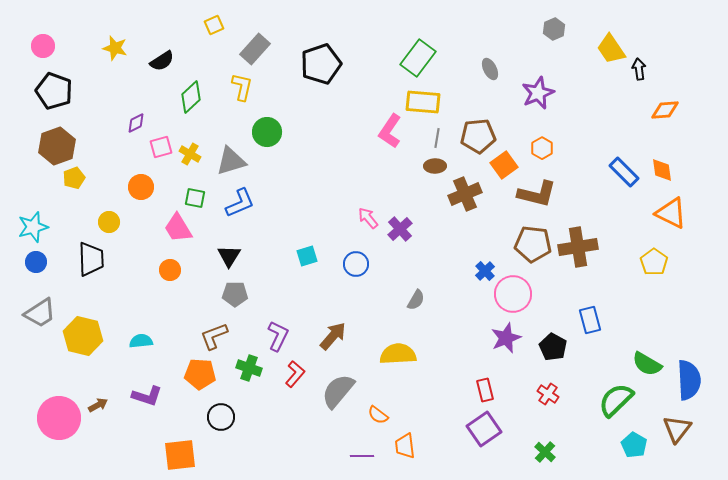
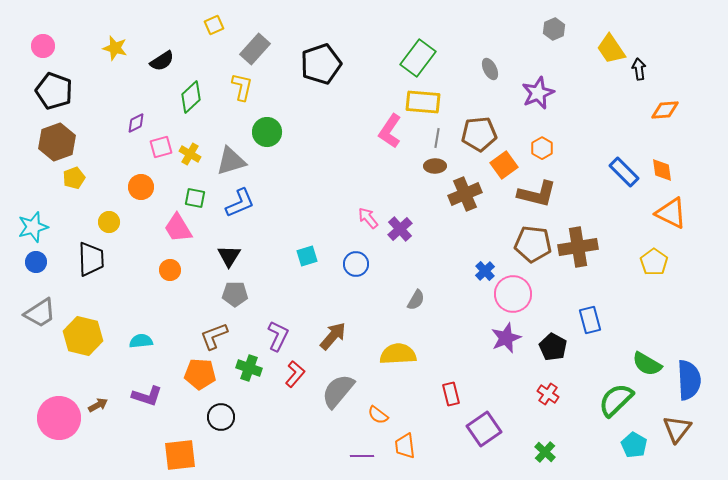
brown pentagon at (478, 136): moved 1 px right, 2 px up
brown hexagon at (57, 146): moved 4 px up
red rectangle at (485, 390): moved 34 px left, 4 px down
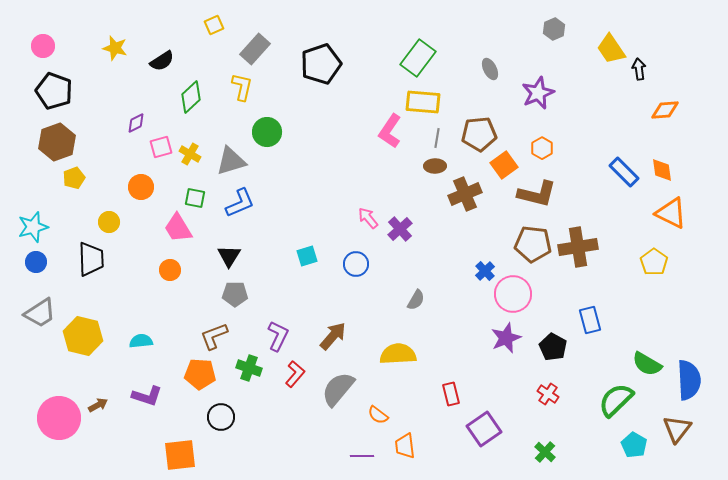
gray semicircle at (338, 391): moved 2 px up
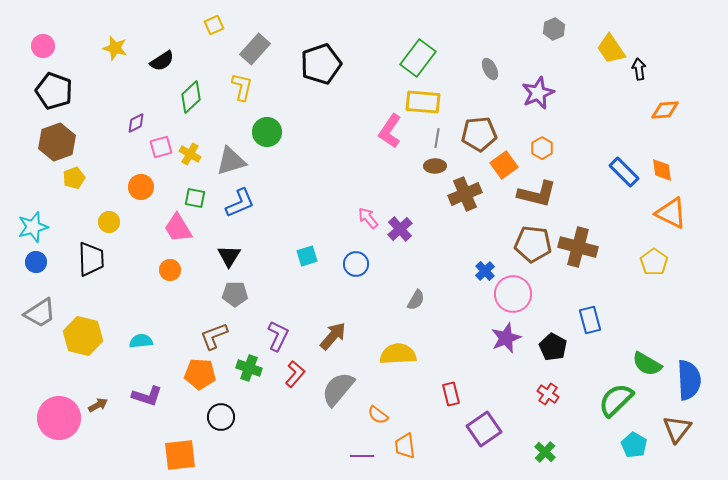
brown cross at (578, 247): rotated 24 degrees clockwise
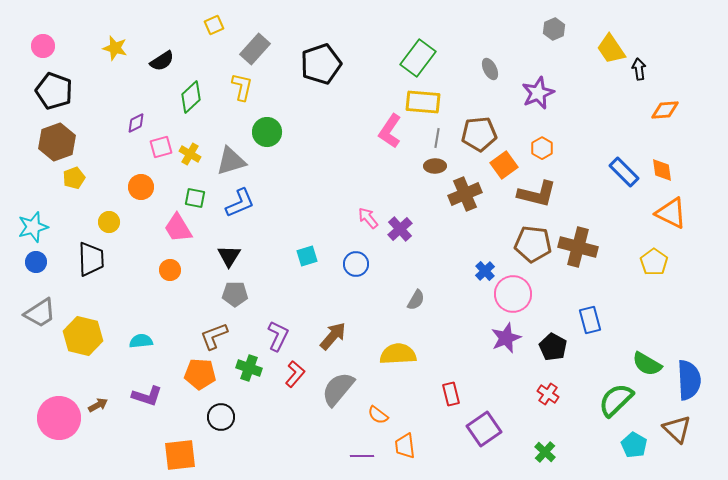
brown triangle at (677, 429): rotated 24 degrees counterclockwise
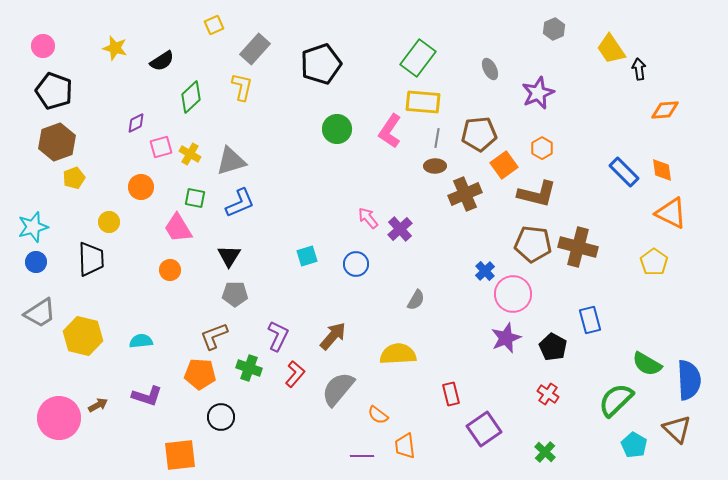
green circle at (267, 132): moved 70 px right, 3 px up
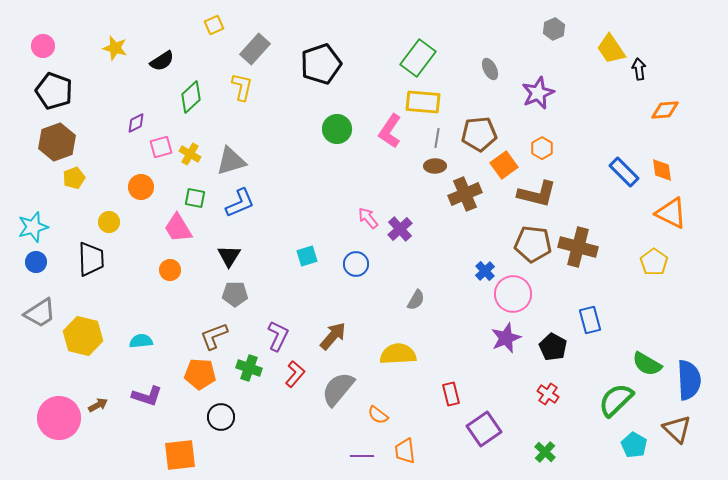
orange trapezoid at (405, 446): moved 5 px down
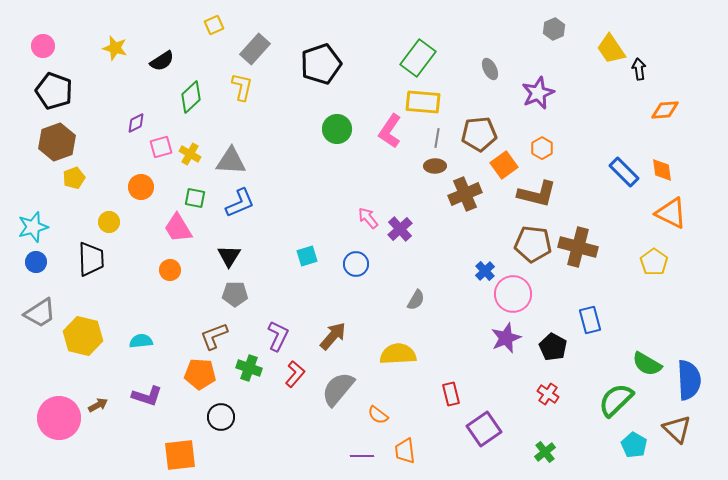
gray triangle at (231, 161): rotated 20 degrees clockwise
green cross at (545, 452): rotated 10 degrees clockwise
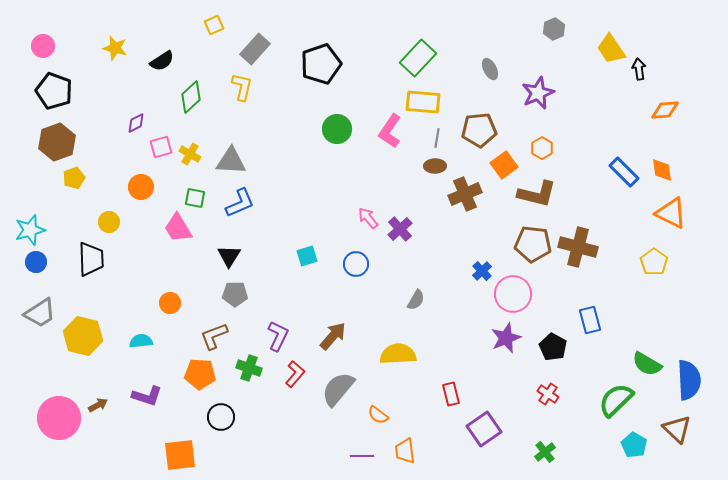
green rectangle at (418, 58): rotated 6 degrees clockwise
brown pentagon at (479, 134): moved 4 px up
cyan star at (33, 227): moved 3 px left, 3 px down
orange circle at (170, 270): moved 33 px down
blue cross at (485, 271): moved 3 px left
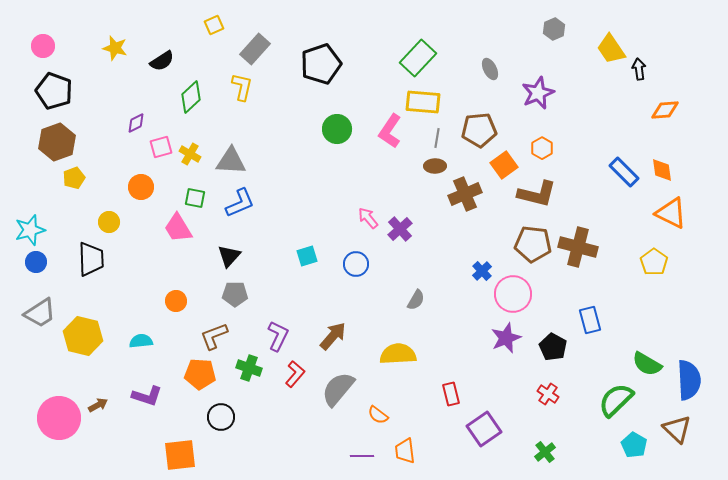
black triangle at (229, 256): rotated 10 degrees clockwise
orange circle at (170, 303): moved 6 px right, 2 px up
